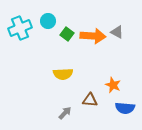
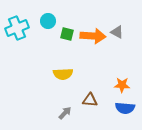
cyan cross: moved 3 px left
green square: rotated 24 degrees counterclockwise
orange star: moved 9 px right; rotated 21 degrees counterclockwise
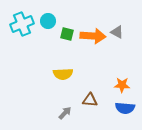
cyan cross: moved 5 px right, 4 px up
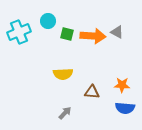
cyan cross: moved 3 px left, 8 px down
brown triangle: moved 2 px right, 8 px up
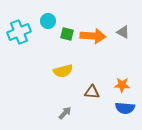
gray triangle: moved 6 px right
yellow semicircle: moved 3 px up; rotated 12 degrees counterclockwise
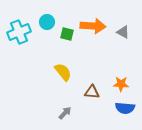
cyan circle: moved 1 px left, 1 px down
orange arrow: moved 10 px up
yellow semicircle: moved 1 px down; rotated 114 degrees counterclockwise
orange star: moved 1 px left, 1 px up
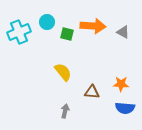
gray arrow: moved 2 px up; rotated 32 degrees counterclockwise
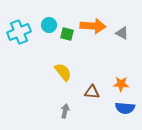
cyan circle: moved 2 px right, 3 px down
gray triangle: moved 1 px left, 1 px down
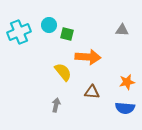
orange arrow: moved 5 px left, 31 px down
gray triangle: moved 3 px up; rotated 24 degrees counterclockwise
orange star: moved 6 px right, 2 px up; rotated 14 degrees counterclockwise
gray arrow: moved 9 px left, 6 px up
